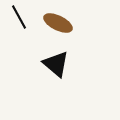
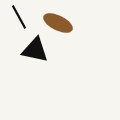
black triangle: moved 21 px left, 14 px up; rotated 28 degrees counterclockwise
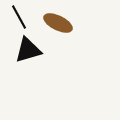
black triangle: moved 7 px left; rotated 28 degrees counterclockwise
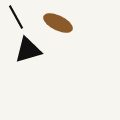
black line: moved 3 px left
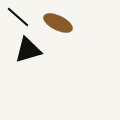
black line: moved 2 px right; rotated 20 degrees counterclockwise
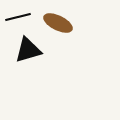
black line: rotated 55 degrees counterclockwise
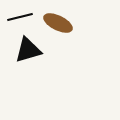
black line: moved 2 px right
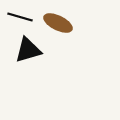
black line: rotated 30 degrees clockwise
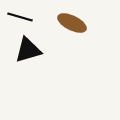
brown ellipse: moved 14 px right
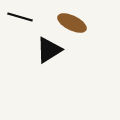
black triangle: moved 21 px right; rotated 16 degrees counterclockwise
